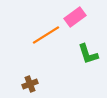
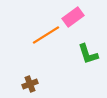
pink rectangle: moved 2 px left
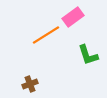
green L-shape: moved 1 px down
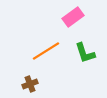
orange line: moved 16 px down
green L-shape: moved 3 px left, 2 px up
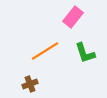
pink rectangle: rotated 15 degrees counterclockwise
orange line: moved 1 px left
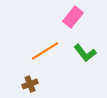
green L-shape: rotated 20 degrees counterclockwise
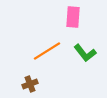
pink rectangle: rotated 35 degrees counterclockwise
orange line: moved 2 px right
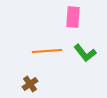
orange line: rotated 28 degrees clockwise
brown cross: rotated 14 degrees counterclockwise
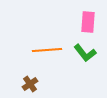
pink rectangle: moved 15 px right, 5 px down
orange line: moved 1 px up
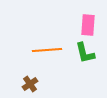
pink rectangle: moved 3 px down
green L-shape: rotated 25 degrees clockwise
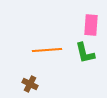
pink rectangle: moved 3 px right
brown cross: rotated 28 degrees counterclockwise
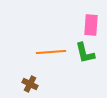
orange line: moved 4 px right, 2 px down
